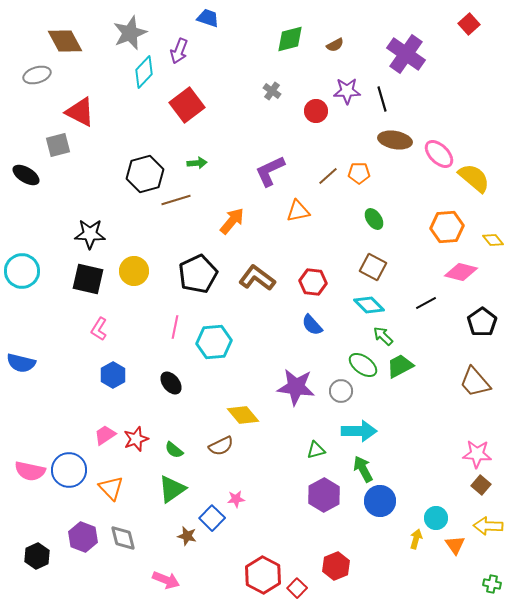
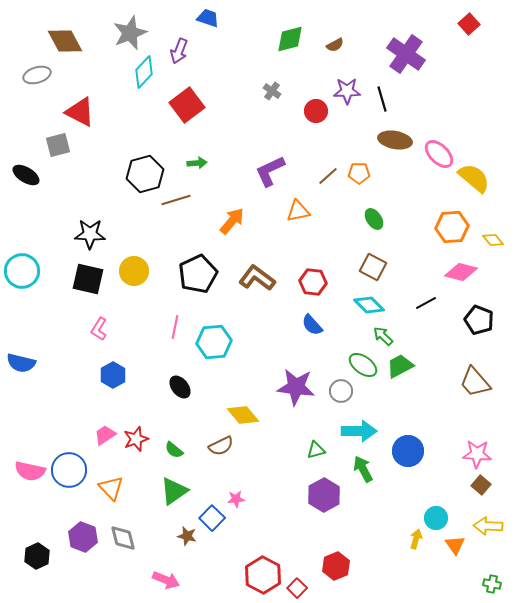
orange hexagon at (447, 227): moved 5 px right
black pentagon at (482, 322): moved 3 px left, 2 px up; rotated 16 degrees counterclockwise
black ellipse at (171, 383): moved 9 px right, 4 px down
green triangle at (172, 489): moved 2 px right, 2 px down
blue circle at (380, 501): moved 28 px right, 50 px up
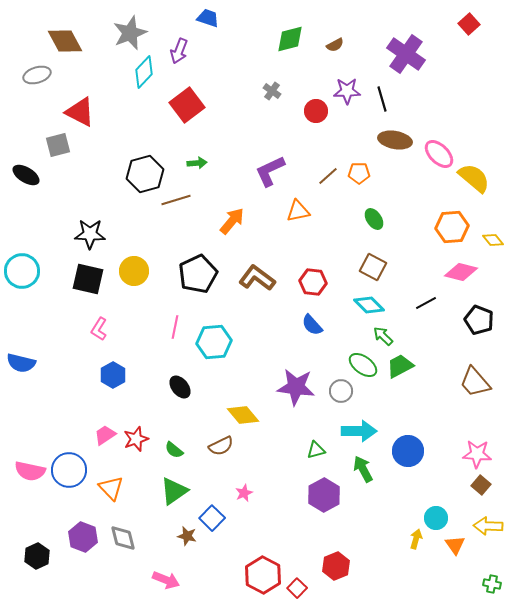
pink star at (236, 499): moved 8 px right, 6 px up; rotated 18 degrees counterclockwise
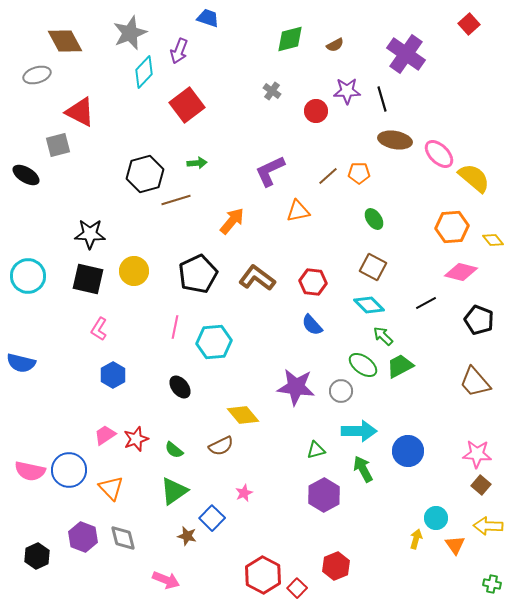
cyan circle at (22, 271): moved 6 px right, 5 px down
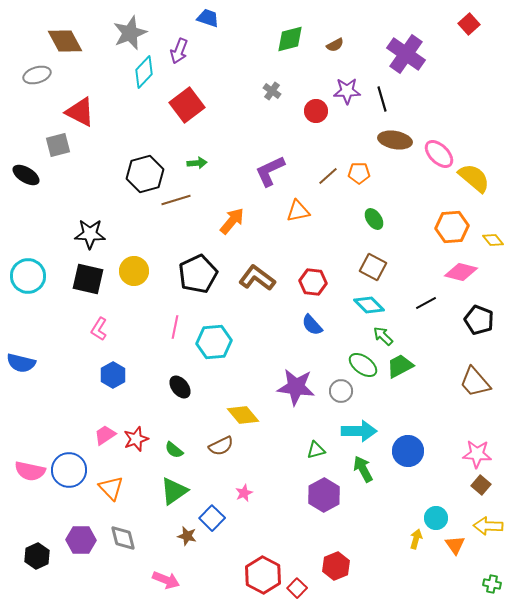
purple hexagon at (83, 537): moved 2 px left, 3 px down; rotated 20 degrees counterclockwise
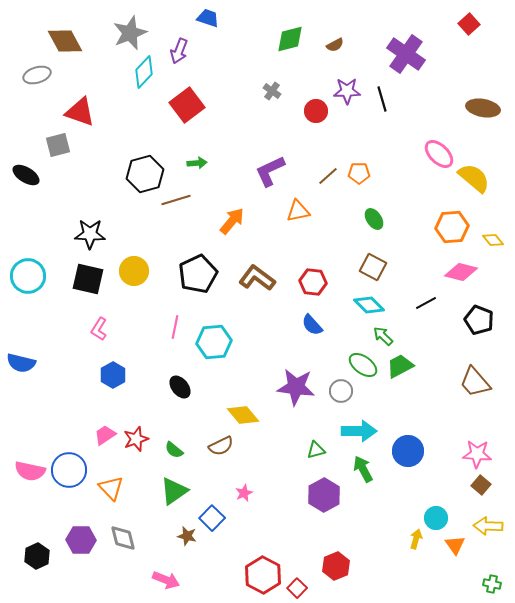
red triangle at (80, 112): rotated 8 degrees counterclockwise
brown ellipse at (395, 140): moved 88 px right, 32 px up
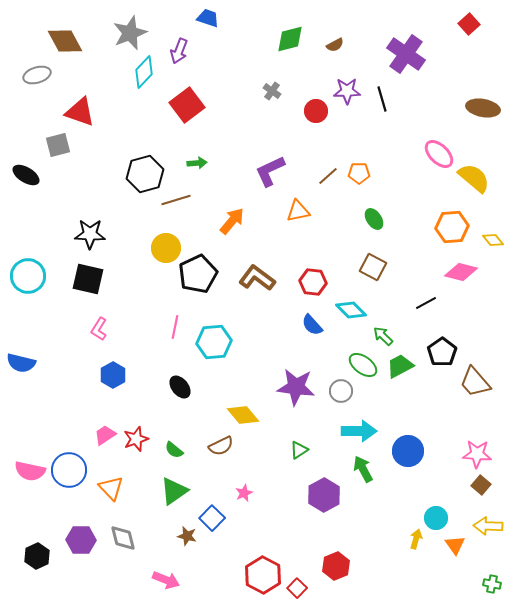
yellow circle at (134, 271): moved 32 px right, 23 px up
cyan diamond at (369, 305): moved 18 px left, 5 px down
black pentagon at (479, 320): moved 37 px left, 32 px down; rotated 16 degrees clockwise
green triangle at (316, 450): moved 17 px left; rotated 18 degrees counterclockwise
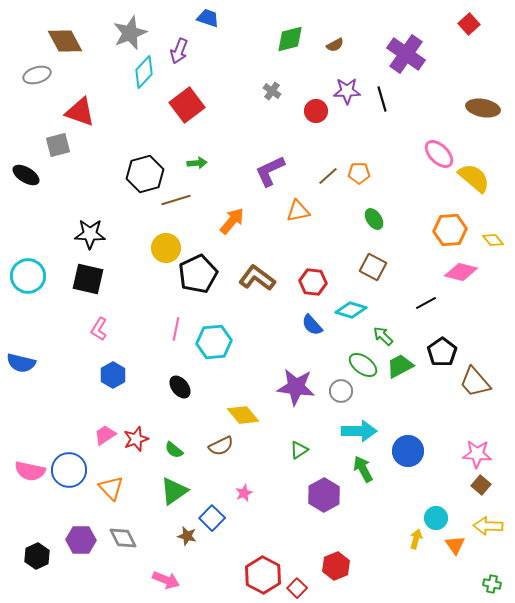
orange hexagon at (452, 227): moved 2 px left, 3 px down
cyan diamond at (351, 310): rotated 28 degrees counterclockwise
pink line at (175, 327): moved 1 px right, 2 px down
gray diamond at (123, 538): rotated 12 degrees counterclockwise
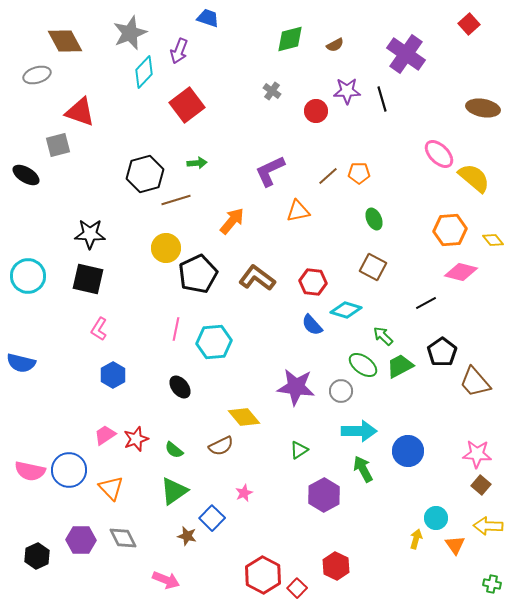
green ellipse at (374, 219): rotated 10 degrees clockwise
cyan diamond at (351, 310): moved 5 px left
yellow diamond at (243, 415): moved 1 px right, 2 px down
red hexagon at (336, 566): rotated 12 degrees counterclockwise
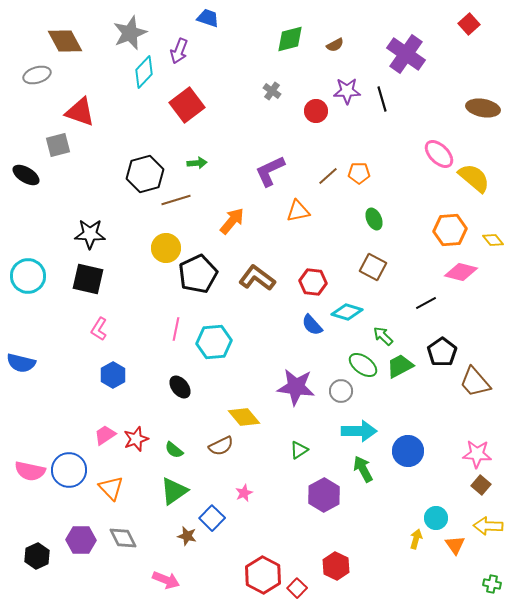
cyan diamond at (346, 310): moved 1 px right, 2 px down
